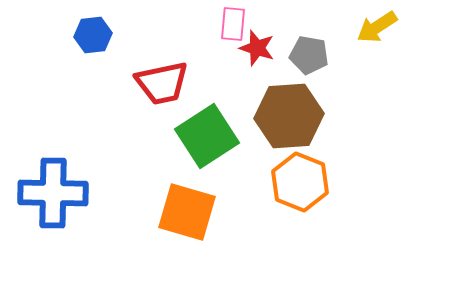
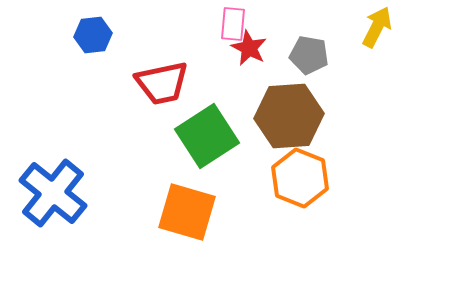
yellow arrow: rotated 150 degrees clockwise
red star: moved 8 px left; rotated 9 degrees clockwise
orange hexagon: moved 4 px up
blue cross: rotated 38 degrees clockwise
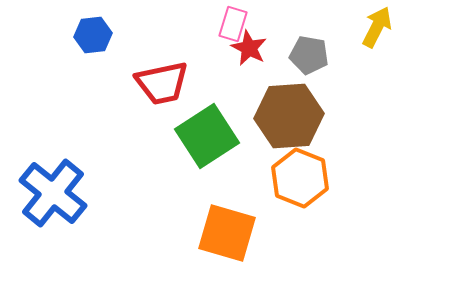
pink rectangle: rotated 12 degrees clockwise
orange square: moved 40 px right, 21 px down
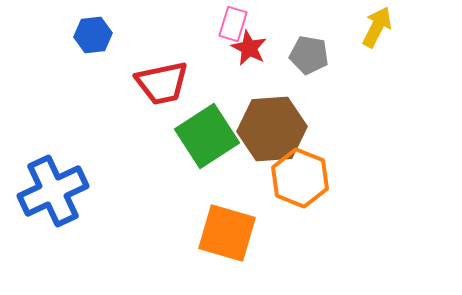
brown hexagon: moved 17 px left, 13 px down
blue cross: moved 2 px up; rotated 26 degrees clockwise
